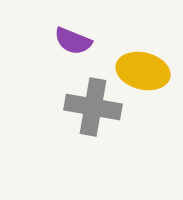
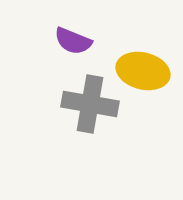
gray cross: moved 3 px left, 3 px up
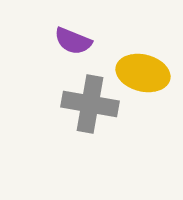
yellow ellipse: moved 2 px down
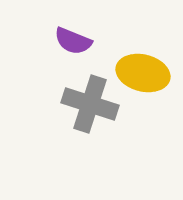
gray cross: rotated 8 degrees clockwise
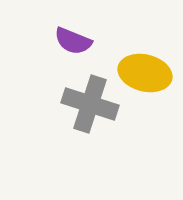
yellow ellipse: moved 2 px right
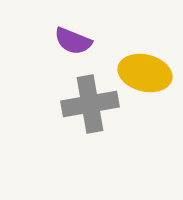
gray cross: rotated 28 degrees counterclockwise
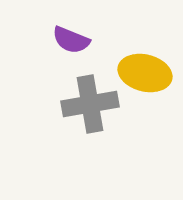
purple semicircle: moved 2 px left, 1 px up
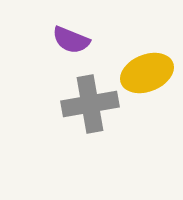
yellow ellipse: moved 2 px right; rotated 36 degrees counterclockwise
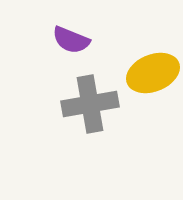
yellow ellipse: moved 6 px right
